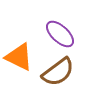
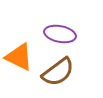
purple ellipse: rotated 32 degrees counterclockwise
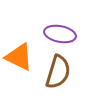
brown semicircle: rotated 36 degrees counterclockwise
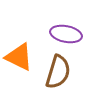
purple ellipse: moved 6 px right
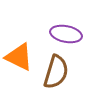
brown semicircle: moved 2 px left
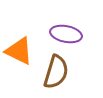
orange triangle: moved 6 px up
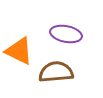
brown semicircle: rotated 112 degrees counterclockwise
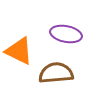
brown semicircle: moved 1 px down
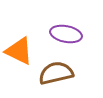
brown semicircle: rotated 8 degrees counterclockwise
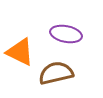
orange triangle: moved 1 px right, 1 px down
